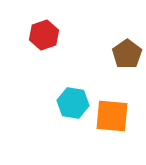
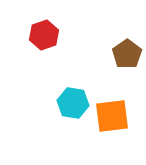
orange square: rotated 12 degrees counterclockwise
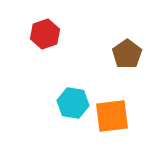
red hexagon: moved 1 px right, 1 px up
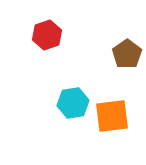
red hexagon: moved 2 px right, 1 px down
cyan hexagon: rotated 20 degrees counterclockwise
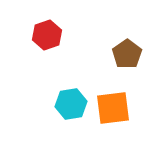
cyan hexagon: moved 2 px left, 1 px down
orange square: moved 1 px right, 8 px up
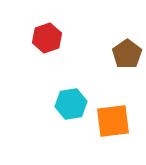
red hexagon: moved 3 px down
orange square: moved 13 px down
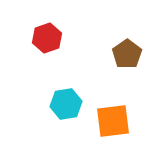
cyan hexagon: moved 5 px left
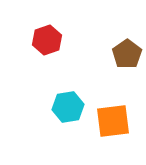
red hexagon: moved 2 px down
cyan hexagon: moved 2 px right, 3 px down
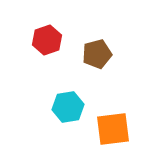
brown pentagon: moved 30 px left; rotated 20 degrees clockwise
orange square: moved 8 px down
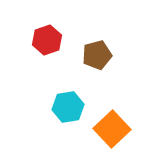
brown pentagon: moved 1 px down
orange square: moved 1 px left; rotated 36 degrees counterclockwise
